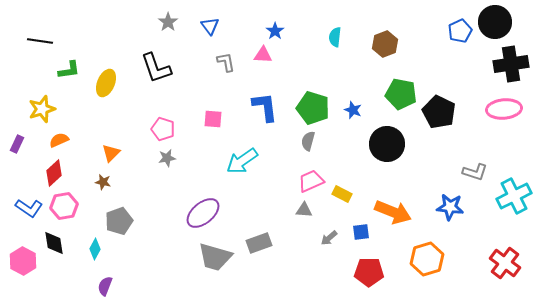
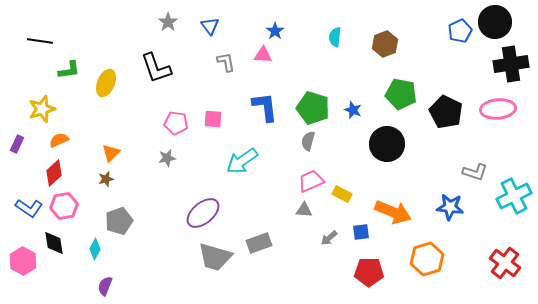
pink ellipse at (504, 109): moved 6 px left
black pentagon at (439, 112): moved 7 px right
pink pentagon at (163, 129): moved 13 px right, 6 px up; rotated 10 degrees counterclockwise
brown star at (103, 182): moved 3 px right, 3 px up; rotated 28 degrees counterclockwise
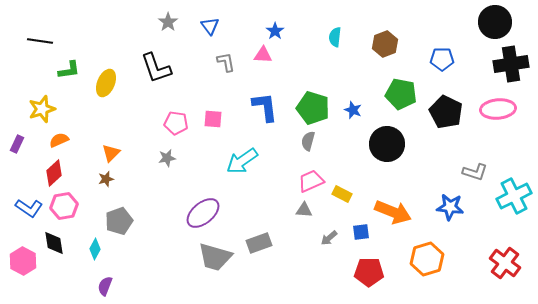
blue pentagon at (460, 31): moved 18 px left, 28 px down; rotated 25 degrees clockwise
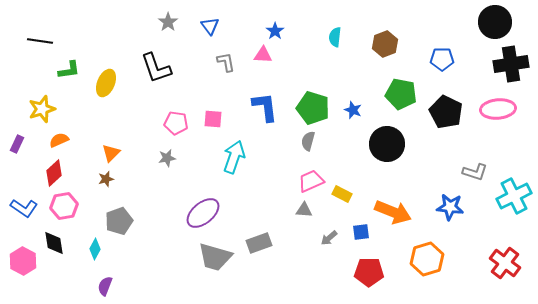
cyan arrow at (242, 161): moved 8 px left, 4 px up; rotated 144 degrees clockwise
blue L-shape at (29, 208): moved 5 px left
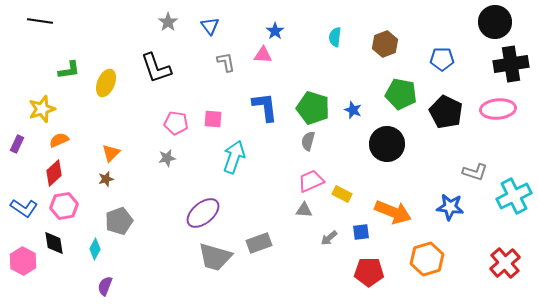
black line at (40, 41): moved 20 px up
red cross at (505, 263): rotated 12 degrees clockwise
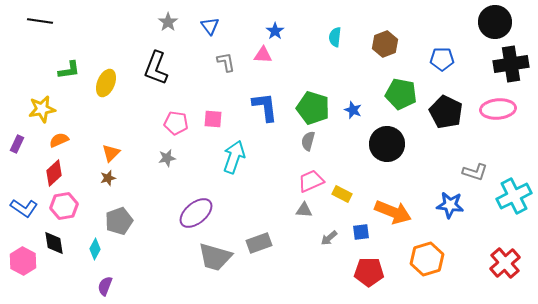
black L-shape at (156, 68): rotated 40 degrees clockwise
yellow star at (42, 109): rotated 8 degrees clockwise
brown star at (106, 179): moved 2 px right, 1 px up
blue star at (450, 207): moved 2 px up
purple ellipse at (203, 213): moved 7 px left
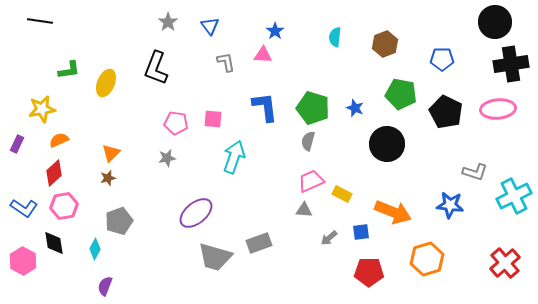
blue star at (353, 110): moved 2 px right, 2 px up
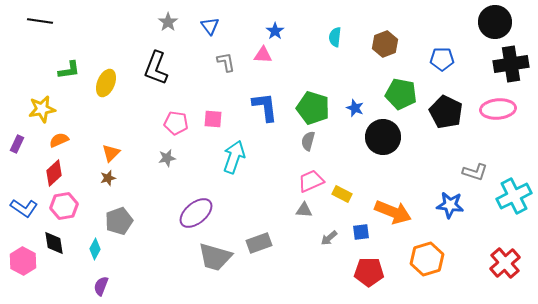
black circle at (387, 144): moved 4 px left, 7 px up
purple semicircle at (105, 286): moved 4 px left
